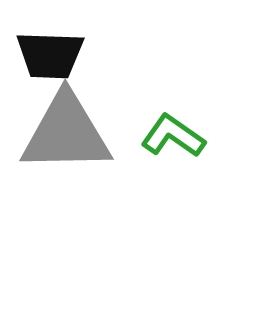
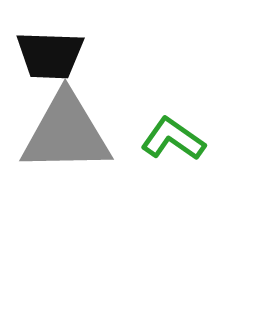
green L-shape: moved 3 px down
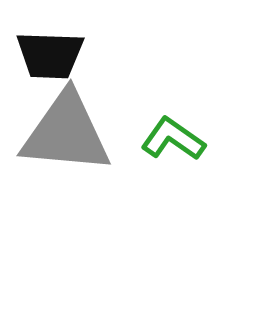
gray triangle: rotated 6 degrees clockwise
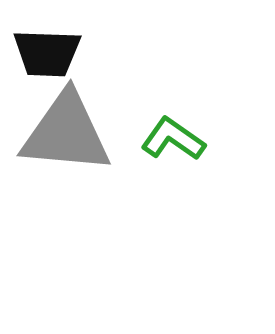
black trapezoid: moved 3 px left, 2 px up
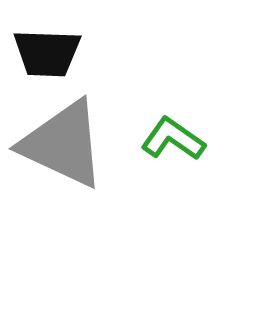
gray triangle: moved 3 px left, 11 px down; rotated 20 degrees clockwise
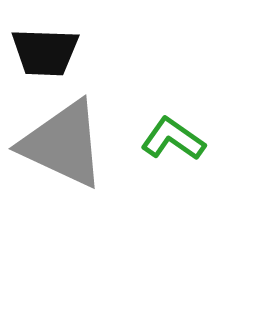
black trapezoid: moved 2 px left, 1 px up
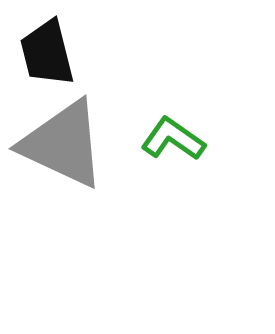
black trapezoid: moved 2 px right, 1 px down; rotated 74 degrees clockwise
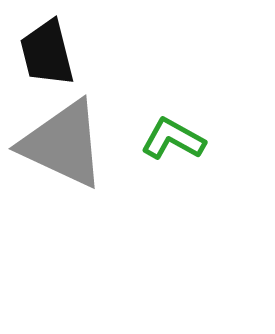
green L-shape: rotated 6 degrees counterclockwise
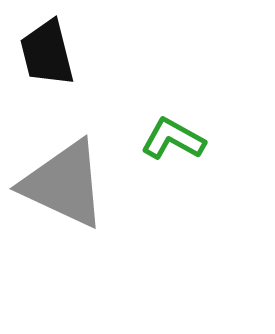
gray triangle: moved 1 px right, 40 px down
